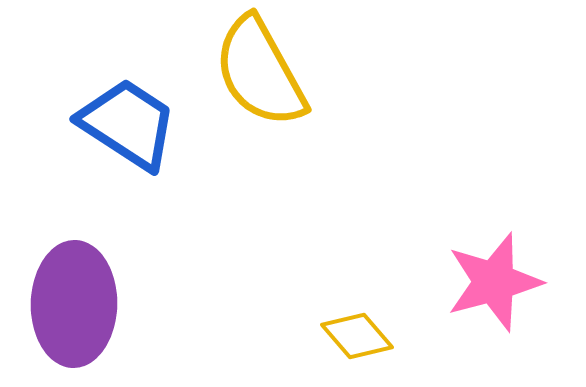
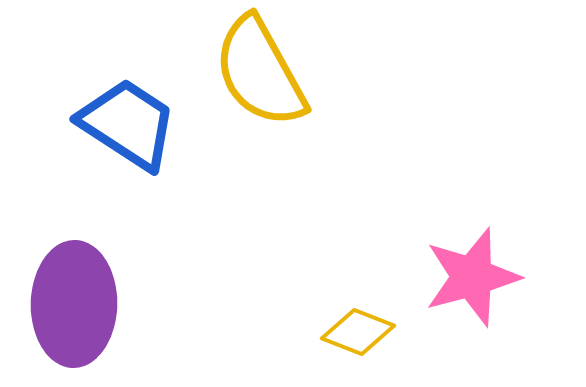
pink star: moved 22 px left, 5 px up
yellow diamond: moved 1 px right, 4 px up; rotated 28 degrees counterclockwise
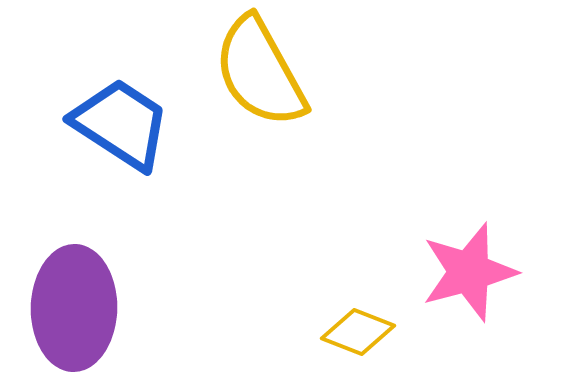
blue trapezoid: moved 7 px left
pink star: moved 3 px left, 5 px up
purple ellipse: moved 4 px down
